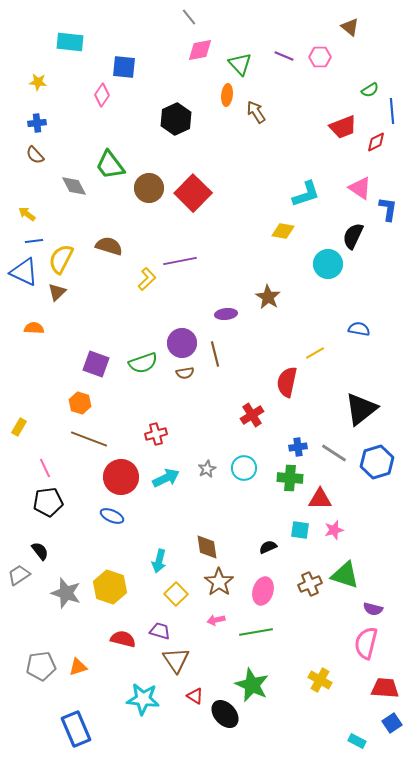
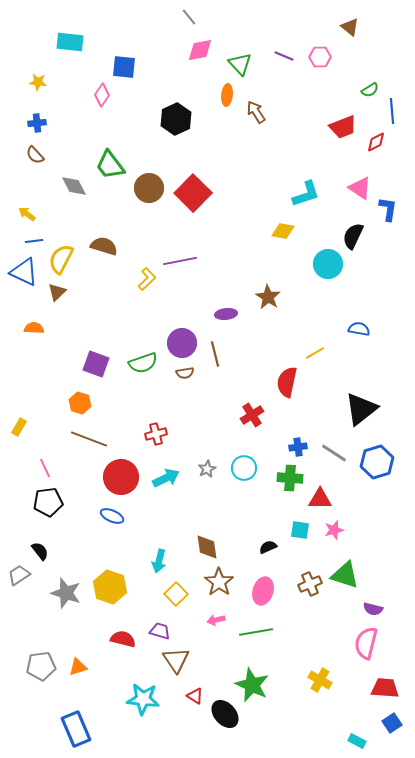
brown semicircle at (109, 246): moved 5 px left
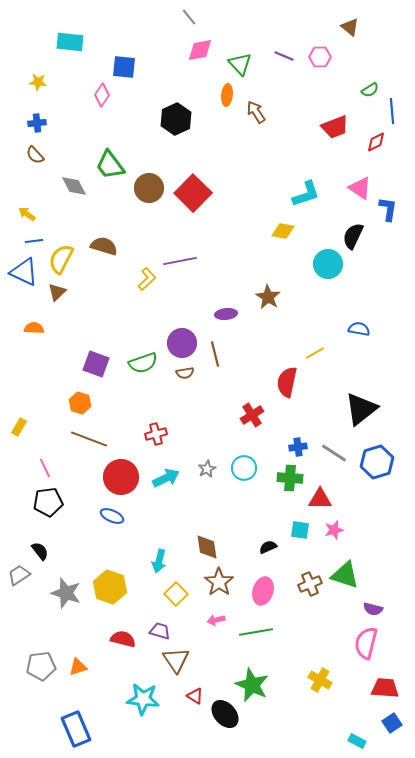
red trapezoid at (343, 127): moved 8 px left
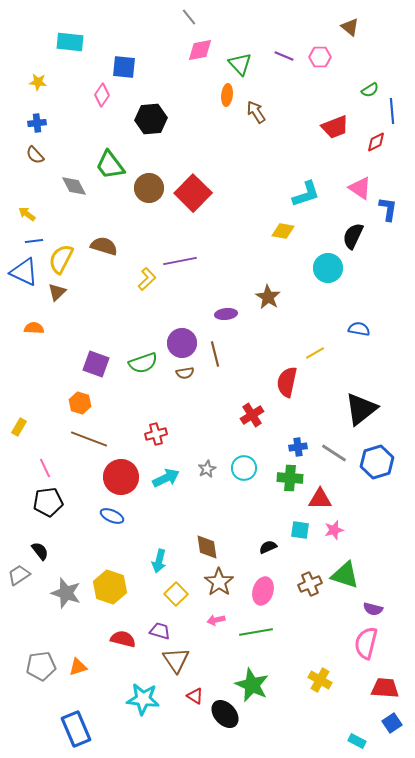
black hexagon at (176, 119): moved 25 px left; rotated 20 degrees clockwise
cyan circle at (328, 264): moved 4 px down
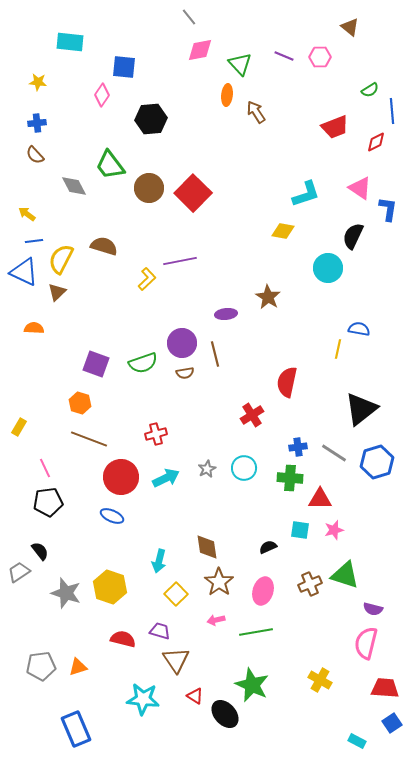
yellow line at (315, 353): moved 23 px right, 4 px up; rotated 48 degrees counterclockwise
gray trapezoid at (19, 575): moved 3 px up
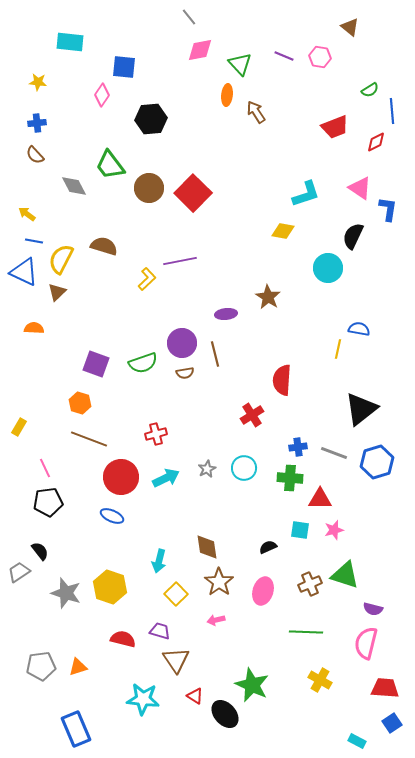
pink hexagon at (320, 57): rotated 10 degrees clockwise
blue line at (34, 241): rotated 18 degrees clockwise
red semicircle at (287, 382): moved 5 px left, 2 px up; rotated 8 degrees counterclockwise
gray line at (334, 453): rotated 12 degrees counterclockwise
green line at (256, 632): moved 50 px right; rotated 12 degrees clockwise
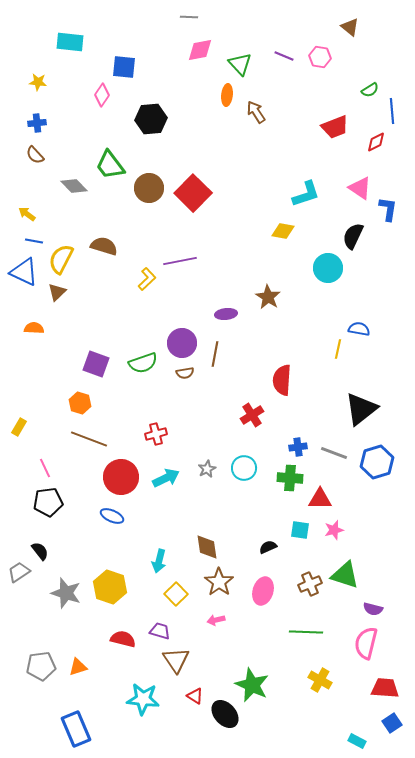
gray line at (189, 17): rotated 48 degrees counterclockwise
gray diamond at (74, 186): rotated 16 degrees counterclockwise
brown line at (215, 354): rotated 25 degrees clockwise
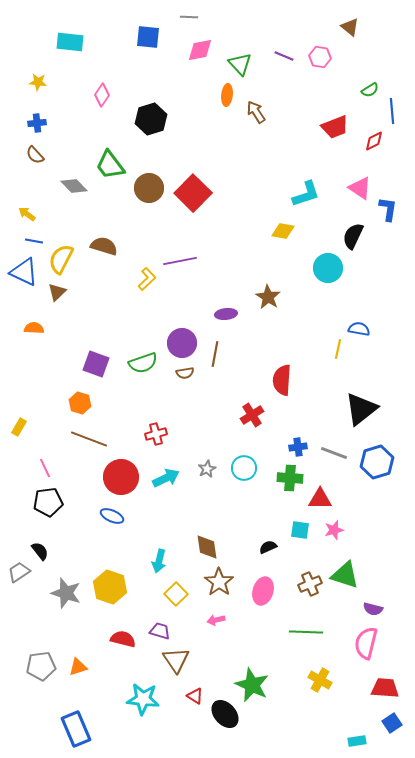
blue square at (124, 67): moved 24 px right, 30 px up
black hexagon at (151, 119): rotated 12 degrees counterclockwise
red diamond at (376, 142): moved 2 px left, 1 px up
cyan rectangle at (357, 741): rotated 36 degrees counterclockwise
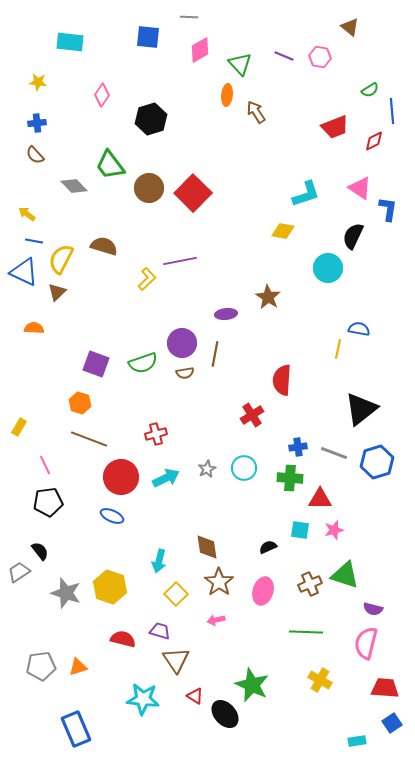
pink diamond at (200, 50): rotated 20 degrees counterclockwise
pink line at (45, 468): moved 3 px up
